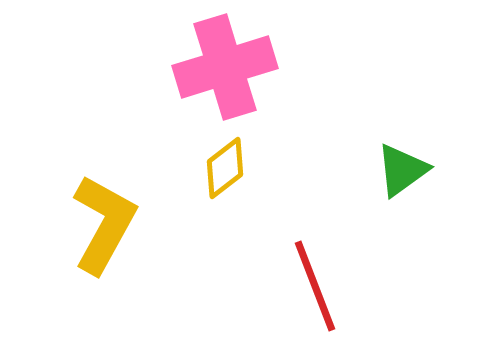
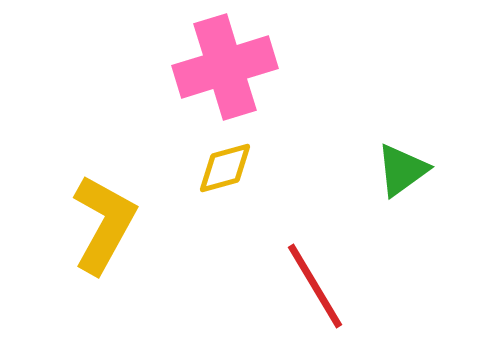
yellow diamond: rotated 22 degrees clockwise
red line: rotated 10 degrees counterclockwise
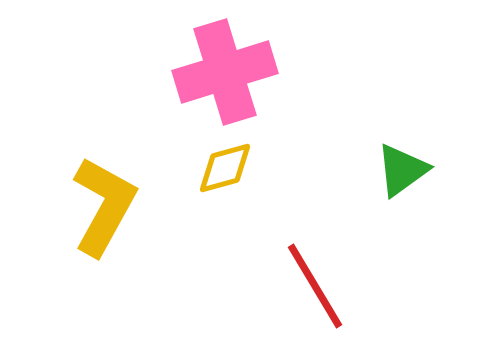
pink cross: moved 5 px down
yellow L-shape: moved 18 px up
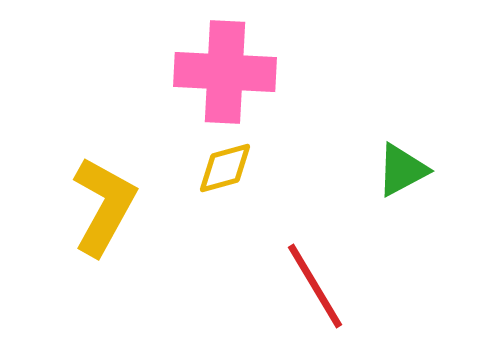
pink cross: rotated 20 degrees clockwise
green triangle: rotated 8 degrees clockwise
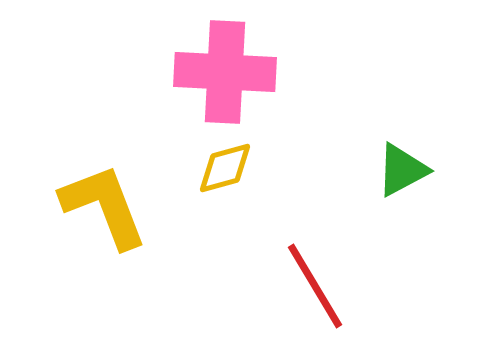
yellow L-shape: rotated 50 degrees counterclockwise
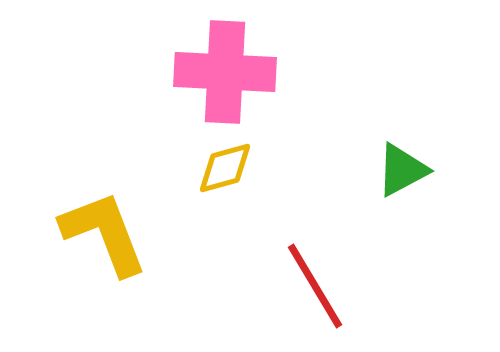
yellow L-shape: moved 27 px down
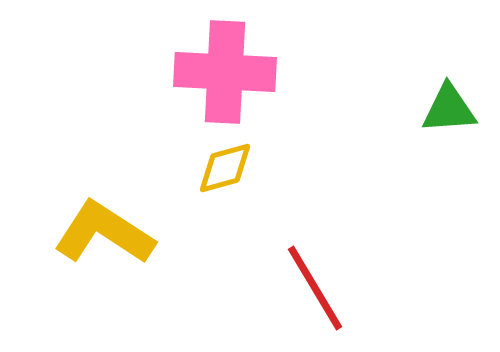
green triangle: moved 47 px right, 61 px up; rotated 24 degrees clockwise
yellow L-shape: rotated 36 degrees counterclockwise
red line: moved 2 px down
